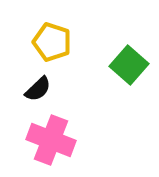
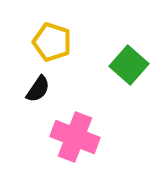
black semicircle: rotated 12 degrees counterclockwise
pink cross: moved 24 px right, 3 px up
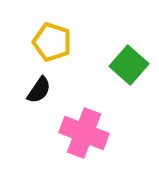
black semicircle: moved 1 px right, 1 px down
pink cross: moved 9 px right, 4 px up
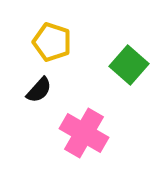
black semicircle: rotated 8 degrees clockwise
pink cross: rotated 9 degrees clockwise
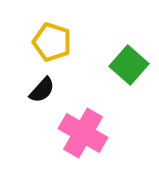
black semicircle: moved 3 px right
pink cross: moved 1 px left
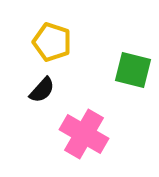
green square: moved 4 px right, 5 px down; rotated 27 degrees counterclockwise
pink cross: moved 1 px right, 1 px down
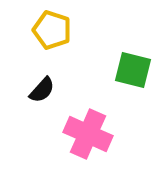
yellow pentagon: moved 12 px up
pink cross: moved 4 px right; rotated 6 degrees counterclockwise
